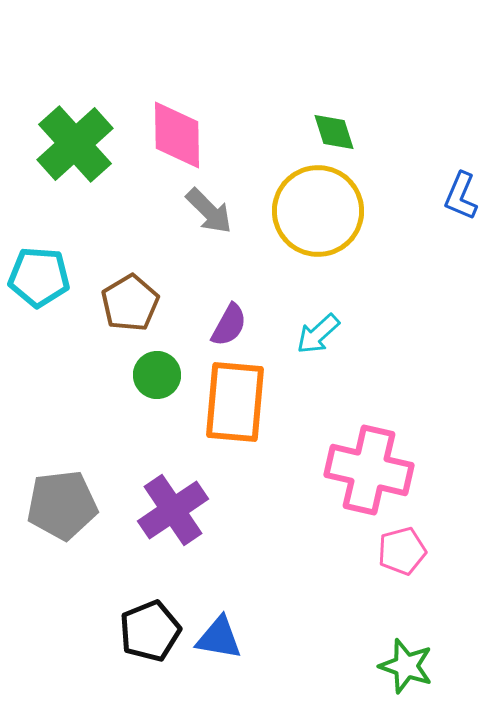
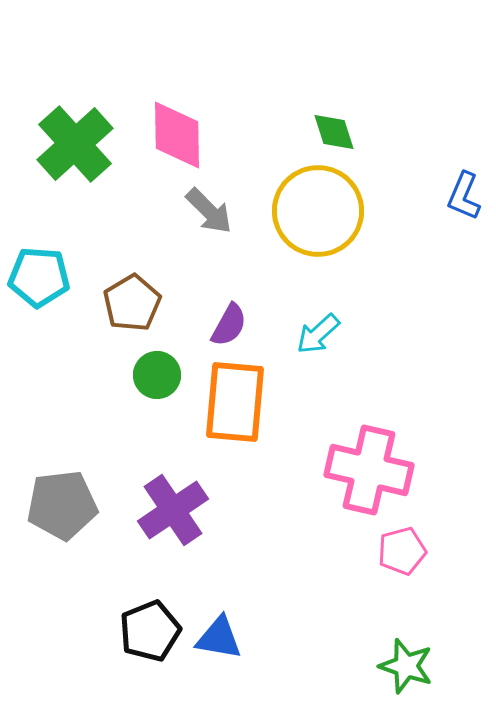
blue L-shape: moved 3 px right
brown pentagon: moved 2 px right
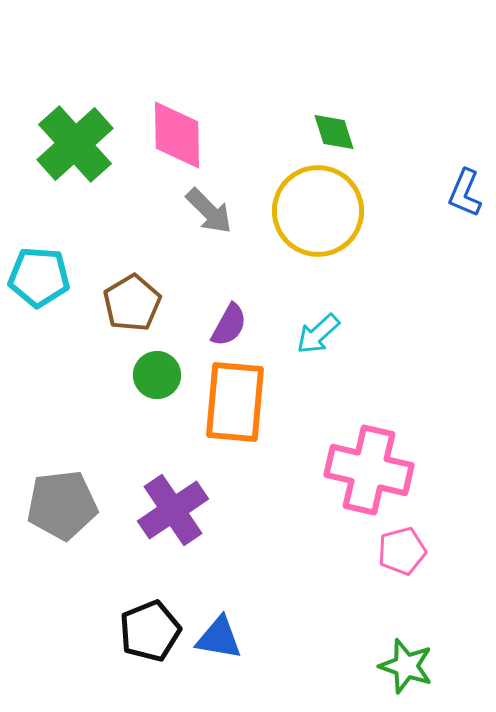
blue L-shape: moved 1 px right, 3 px up
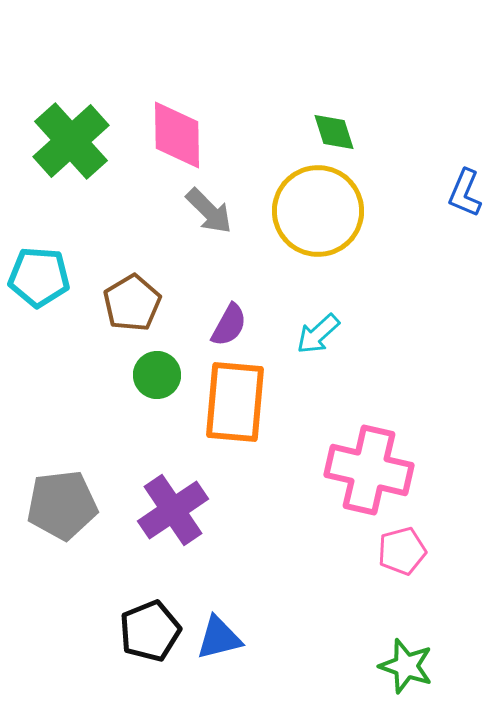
green cross: moved 4 px left, 3 px up
blue triangle: rotated 24 degrees counterclockwise
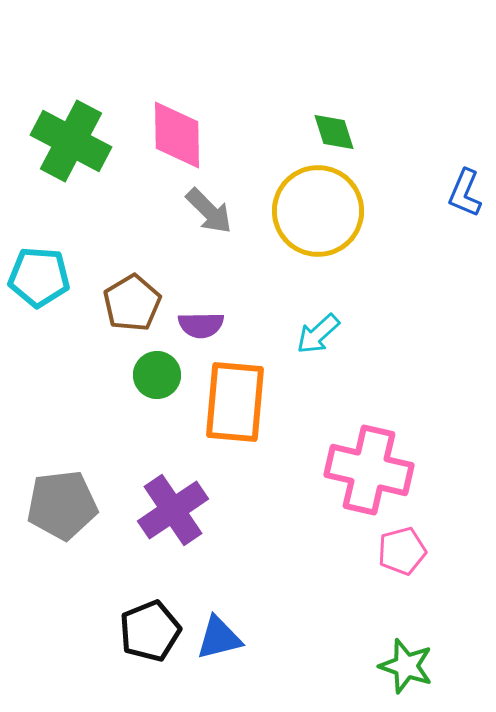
green cross: rotated 20 degrees counterclockwise
purple semicircle: moved 28 px left; rotated 60 degrees clockwise
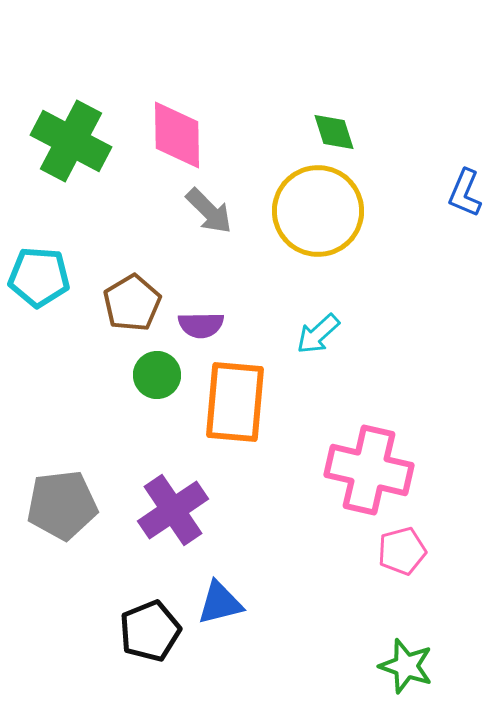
blue triangle: moved 1 px right, 35 px up
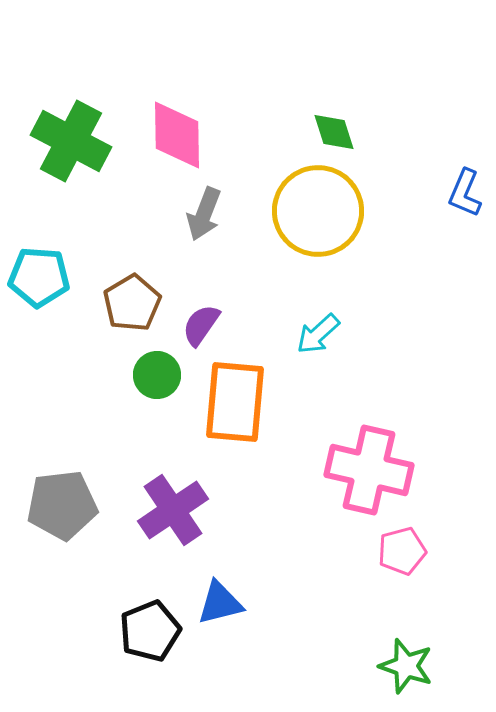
gray arrow: moved 5 px left, 3 px down; rotated 66 degrees clockwise
purple semicircle: rotated 126 degrees clockwise
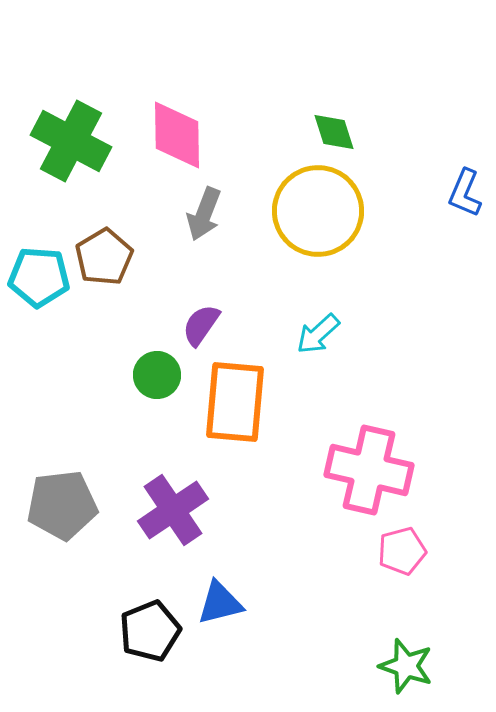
brown pentagon: moved 28 px left, 46 px up
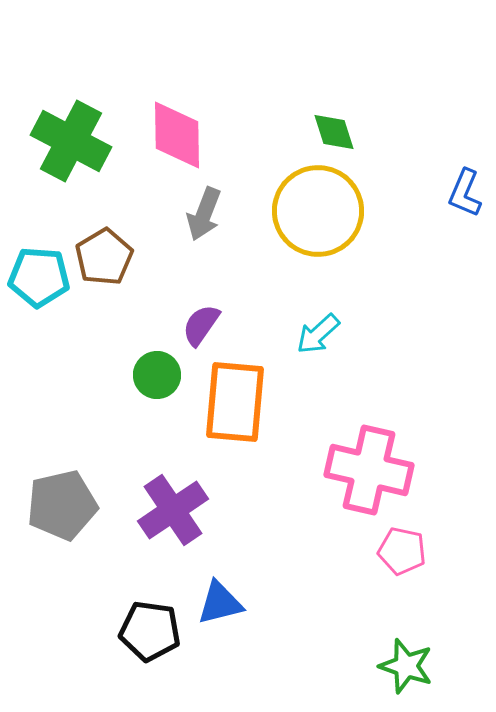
gray pentagon: rotated 6 degrees counterclockwise
pink pentagon: rotated 27 degrees clockwise
black pentagon: rotated 30 degrees clockwise
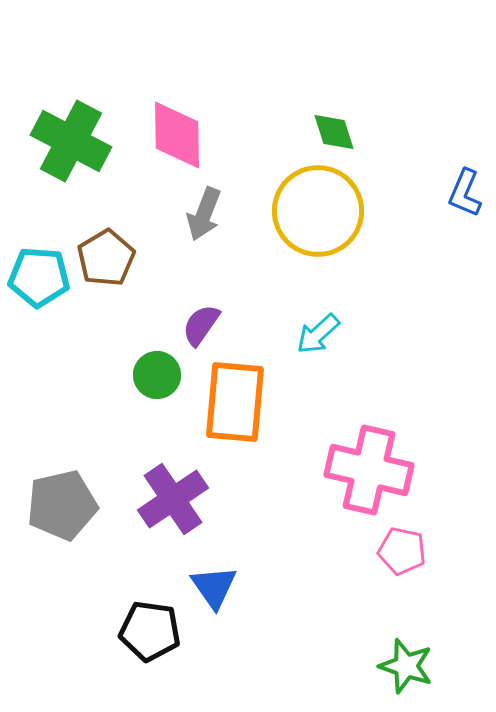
brown pentagon: moved 2 px right, 1 px down
purple cross: moved 11 px up
blue triangle: moved 6 px left, 16 px up; rotated 51 degrees counterclockwise
